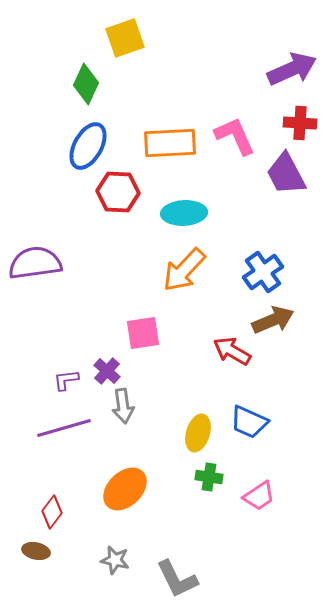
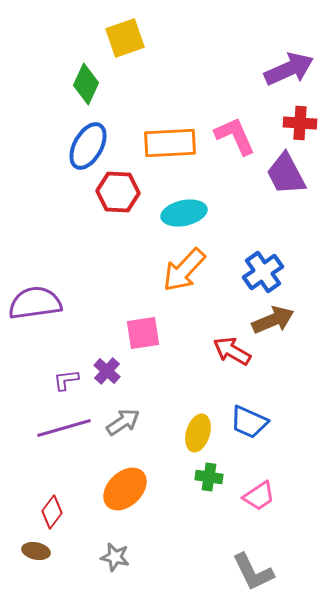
purple arrow: moved 3 px left
cyan ellipse: rotated 9 degrees counterclockwise
purple semicircle: moved 40 px down
gray arrow: moved 16 px down; rotated 116 degrees counterclockwise
gray star: moved 3 px up
gray L-shape: moved 76 px right, 7 px up
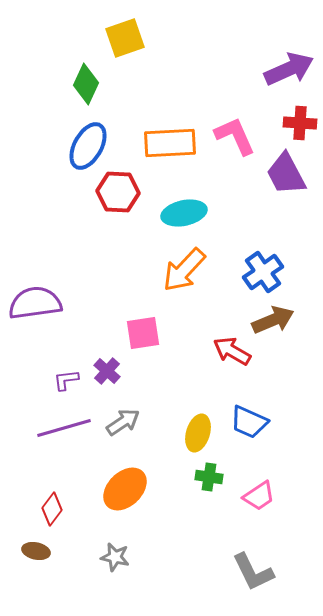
red diamond: moved 3 px up
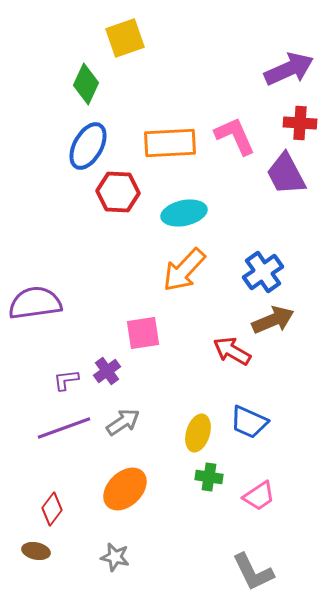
purple cross: rotated 12 degrees clockwise
purple line: rotated 4 degrees counterclockwise
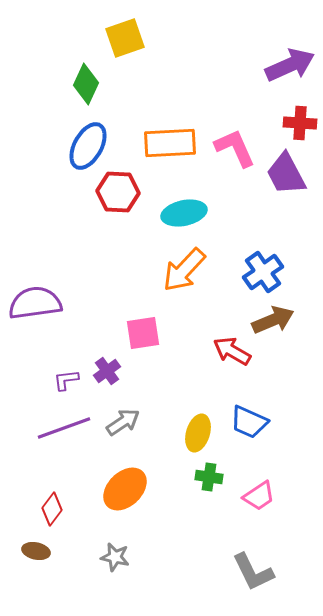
purple arrow: moved 1 px right, 4 px up
pink L-shape: moved 12 px down
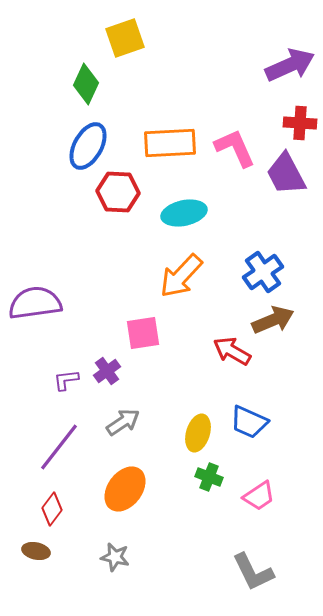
orange arrow: moved 3 px left, 6 px down
purple line: moved 5 px left, 19 px down; rotated 32 degrees counterclockwise
green cross: rotated 12 degrees clockwise
orange ellipse: rotated 9 degrees counterclockwise
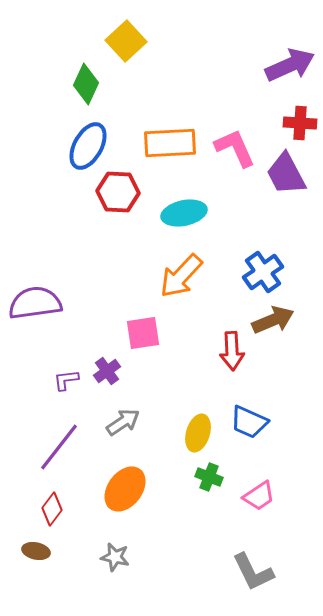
yellow square: moved 1 px right, 3 px down; rotated 24 degrees counterclockwise
red arrow: rotated 123 degrees counterclockwise
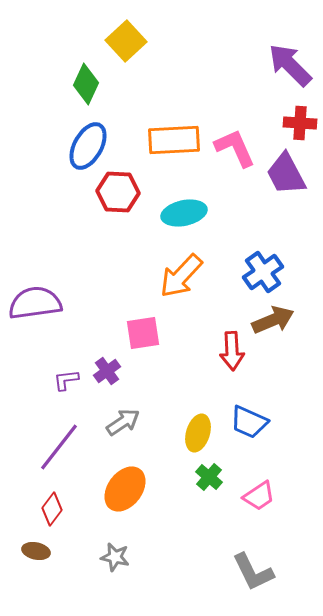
purple arrow: rotated 111 degrees counterclockwise
orange rectangle: moved 4 px right, 3 px up
green cross: rotated 20 degrees clockwise
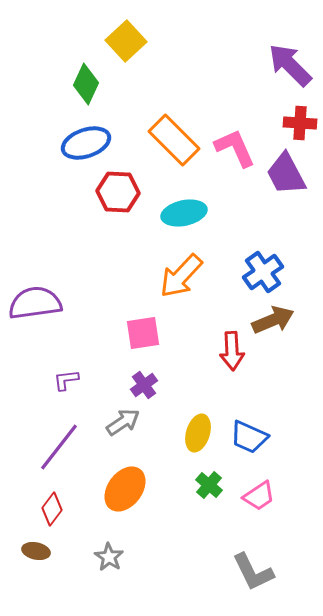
orange rectangle: rotated 48 degrees clockwise
blue ellipse: moved 2 px left, 3 px up; rotated 42 degrees clockwise
purple cross: moved 37 px right, 14 px down
blue trapezoid: moved 15 px down
green cross: moved 8 px down
gray star: moved 6 px left; rotated 20 degrees clockwise
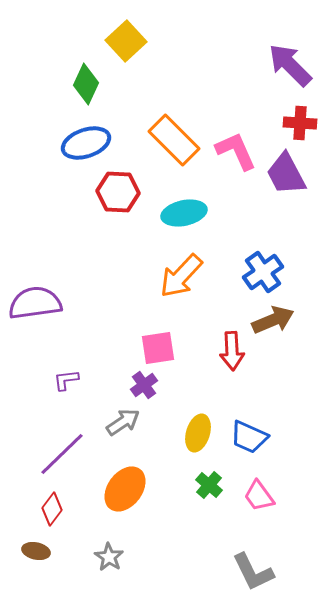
pink L-shape: moved 1 px right, 3 px down
pink square: moved 15 px right, 15 px down
purple line: moved 3 px right, 7 px down; rotated 8 degrees clockwise
pink trapezoid: rotated 88 degrees clockwise
